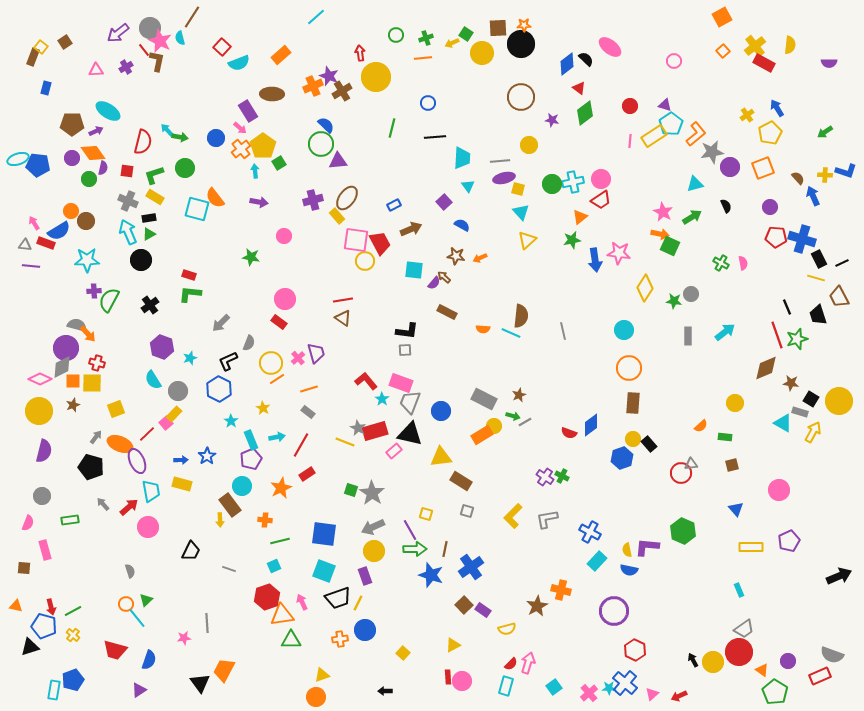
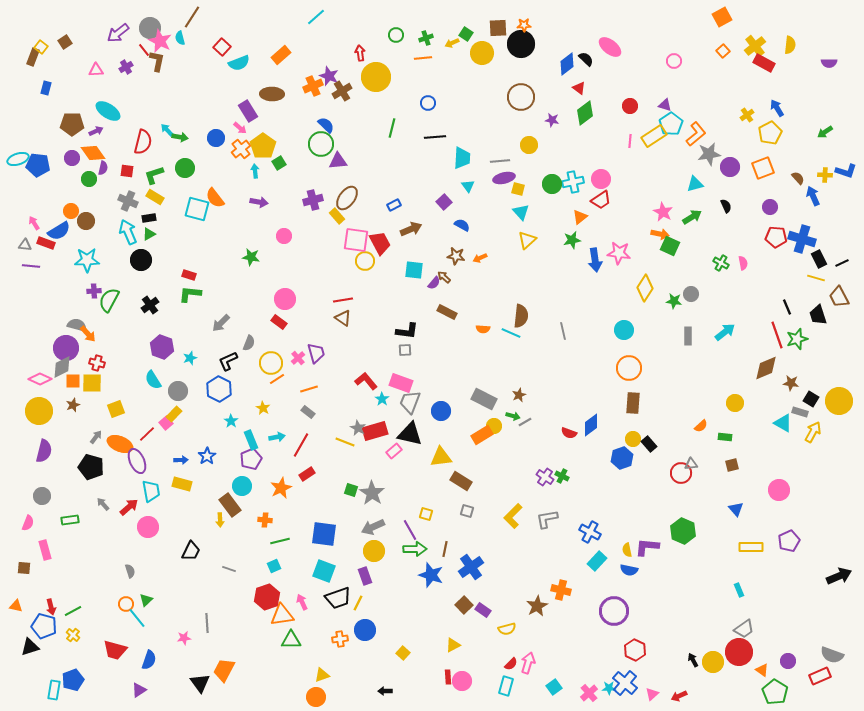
gray star at (712, 152): moved 3 px left, 2 px down
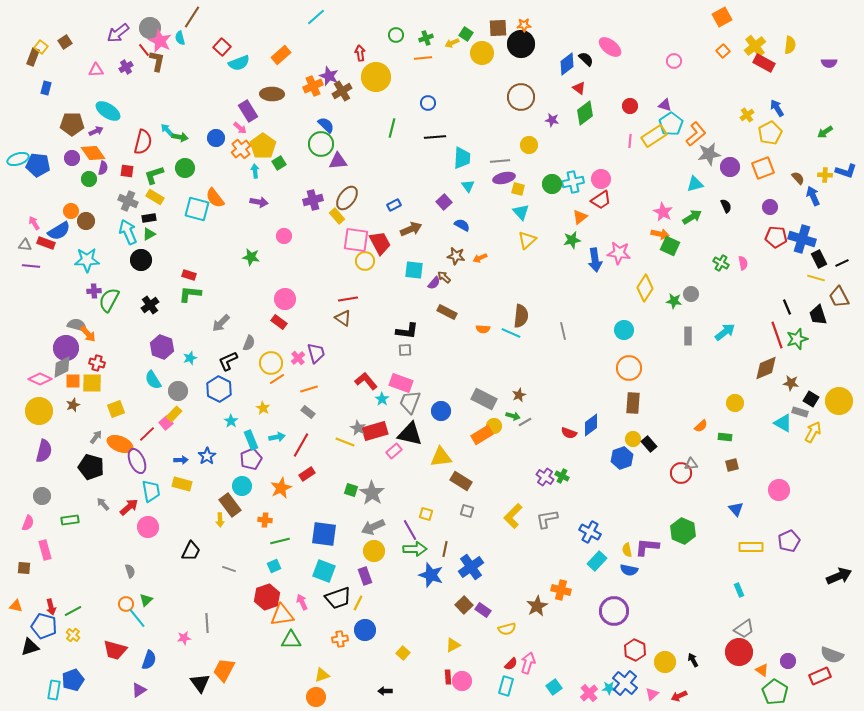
red line at (343, 300): moved 5 px right, 1 px up
yellow circle at (713, 662): moved 48 px left
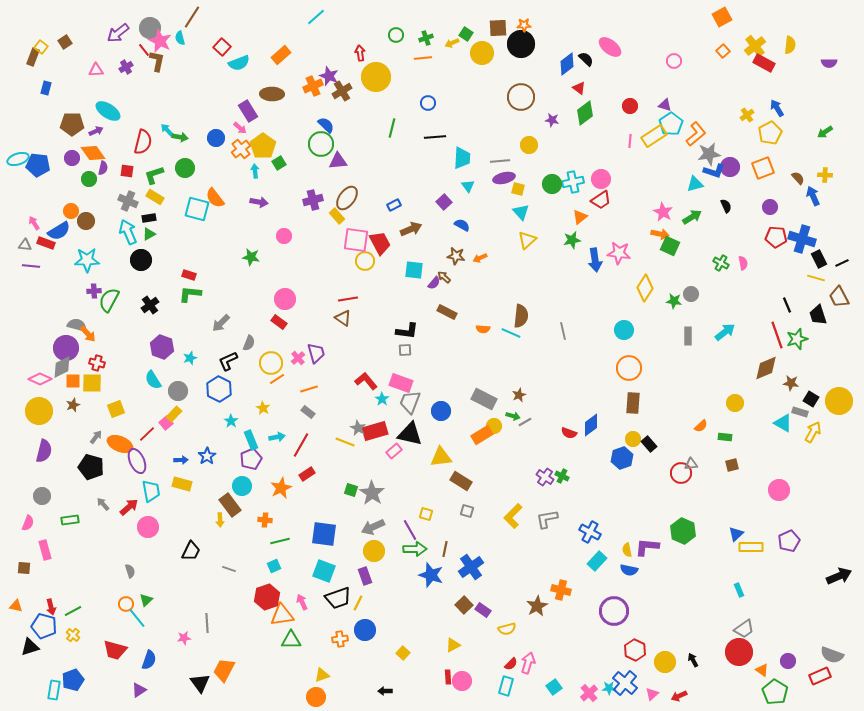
blue L-shape at (846, 171): moved 132 px left
black line at (787, 307): moved 2 px up
blue triangle at (736, 509): moved 25 px down; rotated 28 degrees clockwise
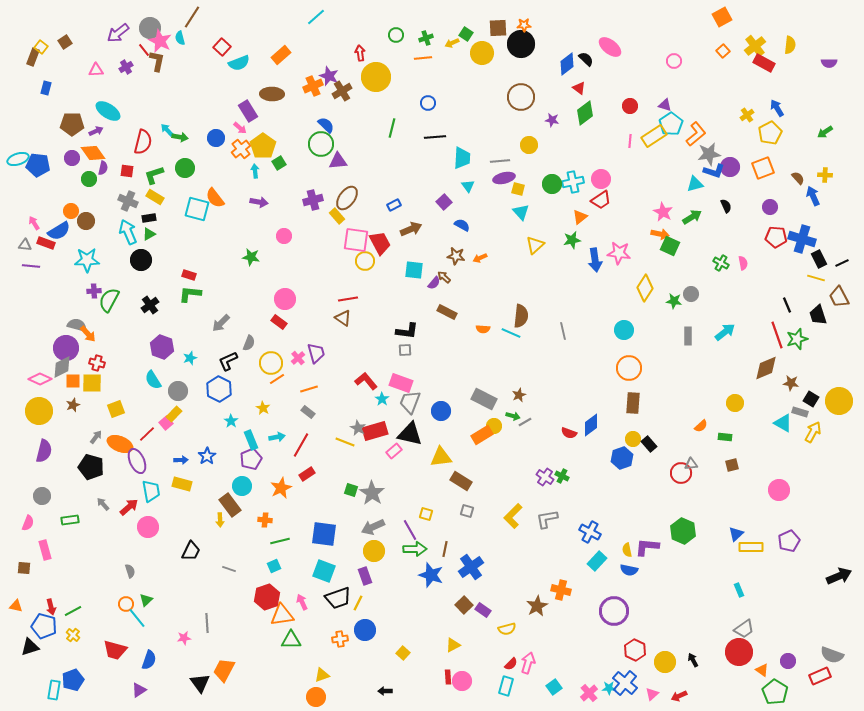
yellow triangle at (527, 240): moved 8 px right, 5 px down
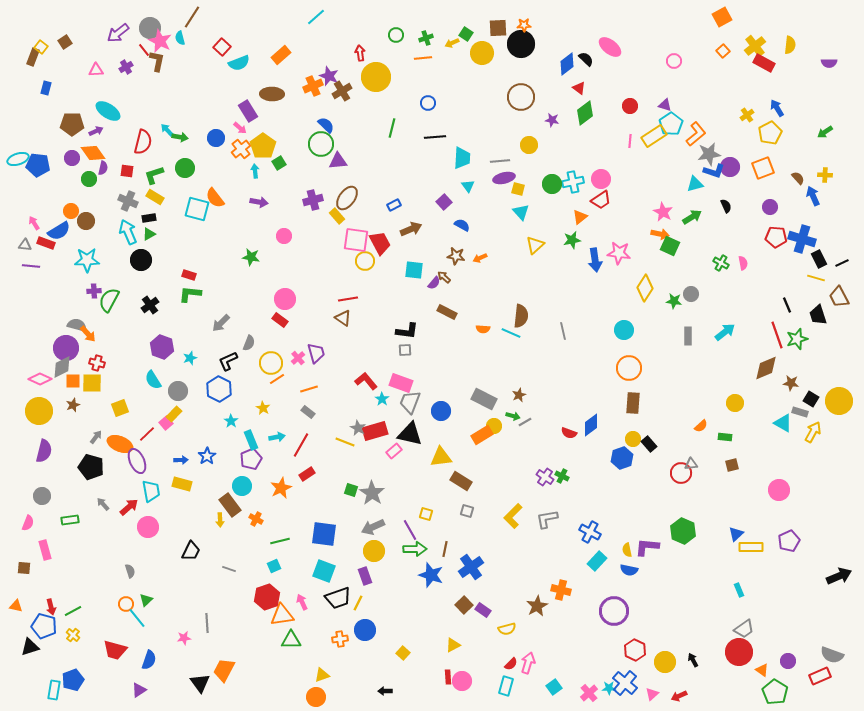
red rectangle at (279, 322): moved 1 px right, 2 px up
yellow square at (116, 409): moved 4 px right, 1 px up
orange cross at (265, 520): moved 9 px left, 1 px up; rotated 24 degrees clockwise
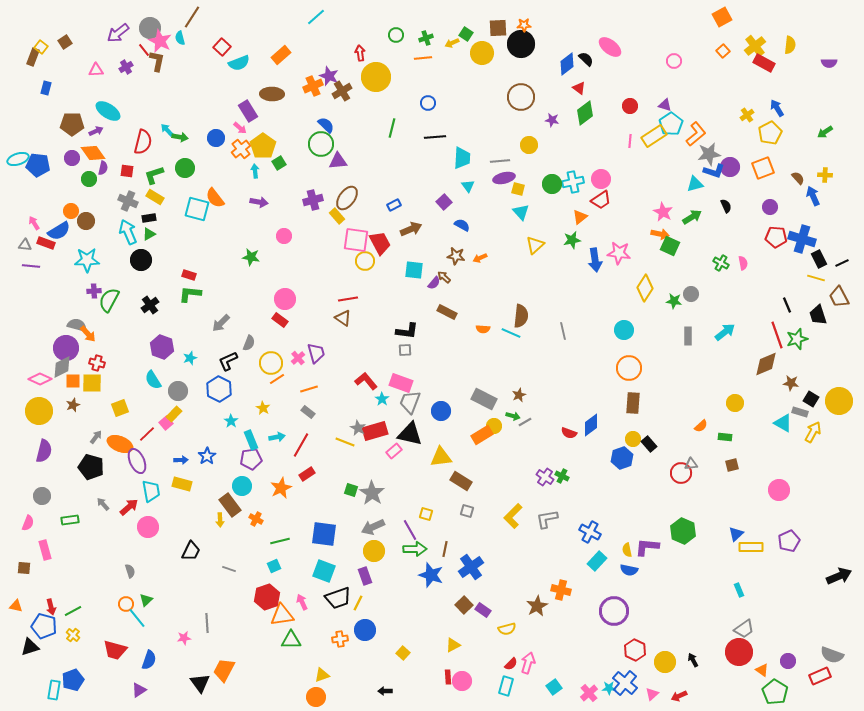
brown diamond at (766, 368): moved 4 px up
purple pentagon at (251, 459): rotated 15 degrees clockwise
